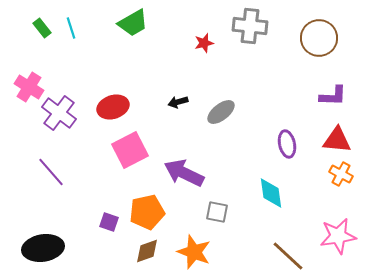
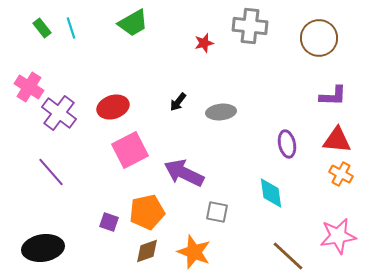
black arrow: rotated 36 degrees counterclockwise
gray ellipse: rotated 32 degrees clockwise
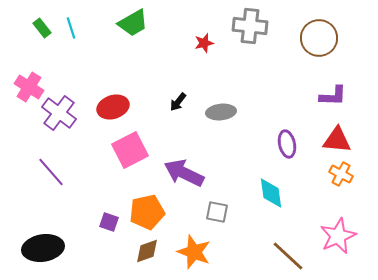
pink star: rotated 15 degrees counterclockwise
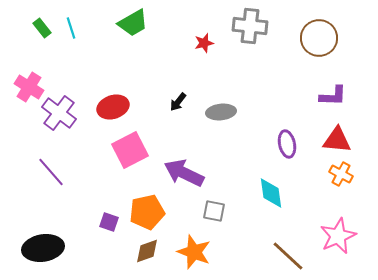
gray square: moved 3 px left, 1 px up
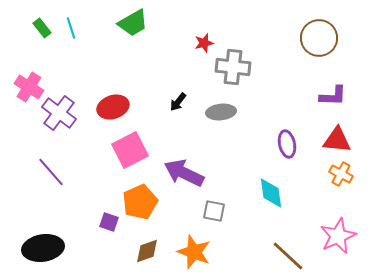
gray cross: moved 17 px left, 41 px down
orange pentagon: moved 7 px left, 10 px up; rotated 12 degrees counterclockwise
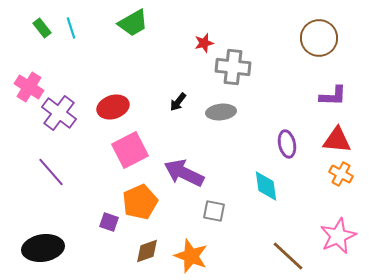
cyan diamond: moved 5 px left, 7 px up
orange star: moved 3 px left, 4 px down
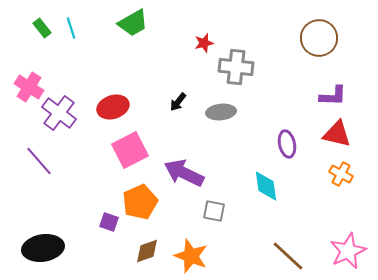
gray cross: moved 3 px right
red triangle: moved 6 px up; rotated 8 degrees clockwise
purple line: moved 12 px left, 11 px up
pink star: moved 10 px right, 15 px down
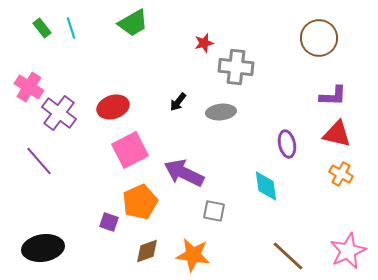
orange star: moved 2 px right, 1 px up; rotated 12 degrees counterclockwise
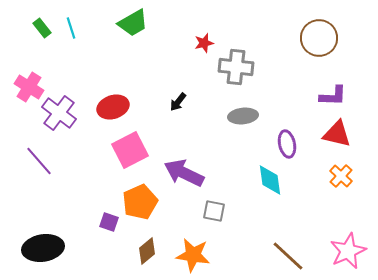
gray ellipse: moved 22 px right, 4 px down
orange cross: moved 2 px down; rotated 15 degrees clockwise
cyan diamond: moved 4 px right, 6 px up
brown diamond: rotated 20 degrees counterclockwise
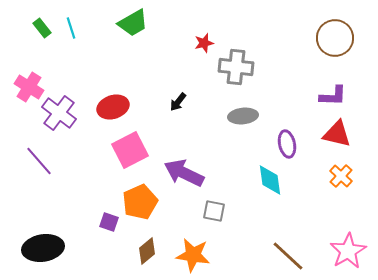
brown circle: moved 16 px right
pink star: rotated 6 degrees counterclockwise
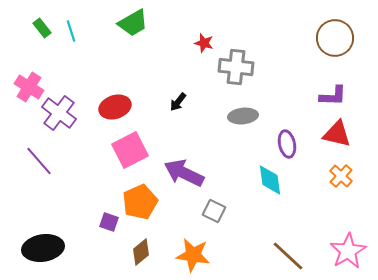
cyan line: moved 3 px down
red star: rotated 30 degrees clockwise
red ellipse: moved 2 px right
gray square: rotated 15 degrees clockwise
brown diamond: moved 6 px left, 1 px down
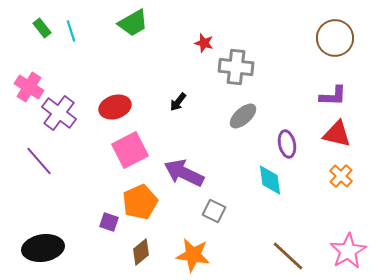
gray ellipse: rotated 36 degrees counterclockwise
